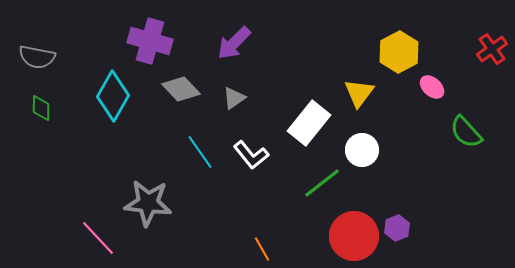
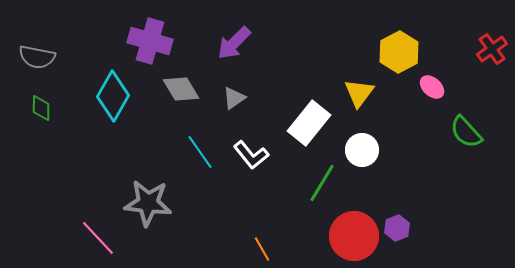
gray diamond: rotated 12 degrees clockwise
green line: rotated 21 degrees counterclockwise
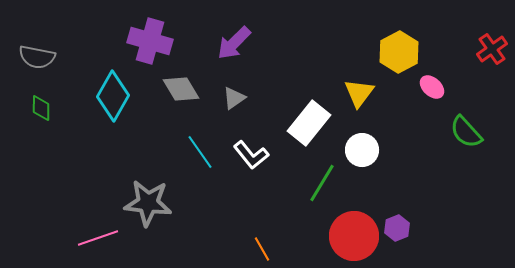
pink line: rotated 66 degrees counterclockwise
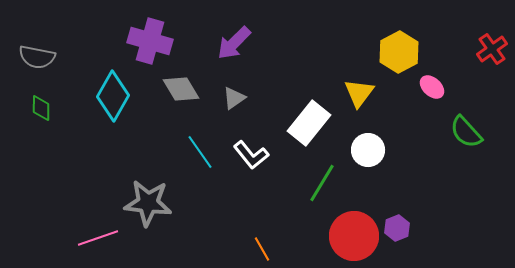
white circle: moved 6 px right
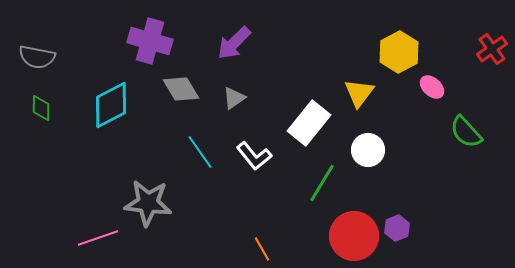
cyan diamond: moved 2 px left, 9 px down; rotated 33 degrees clockwise
white L-shape: moved 3 px right, 1 px down
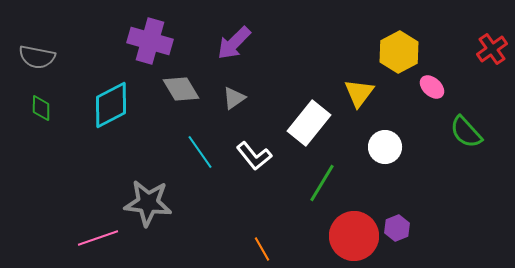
white circle: moved 17 px right, 3 px up
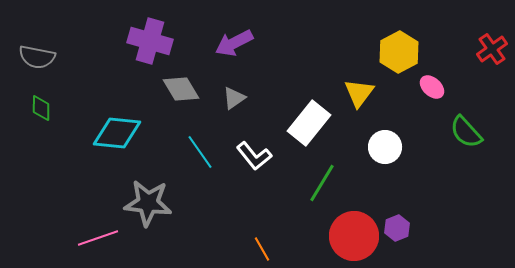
purple arrow: rotated 18 degrees clockwise
cyan diamond: moved 6 px right, 28 px down; rotated 33 degrees clockwise
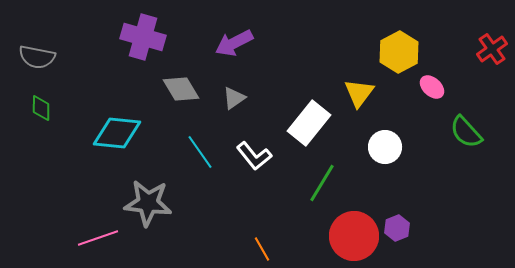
purple cross: moved 7 px left, 4 px up
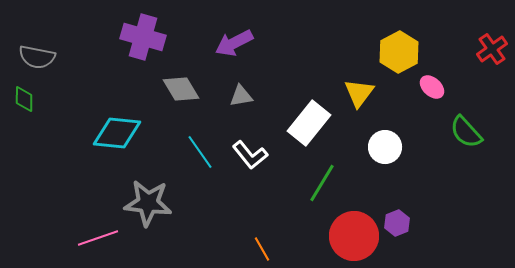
gray triangle: moved 7 px right, 2 px up; rotated 25 degrees clockwise
green diamond: moved 17 px left, 9 px up
white L-shape: moved 4 px left, 1 px up
purple hexagon: moved 5 px up
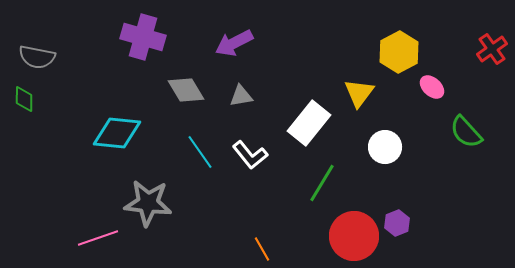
gray diamond: moved 5 px right, 1 px down
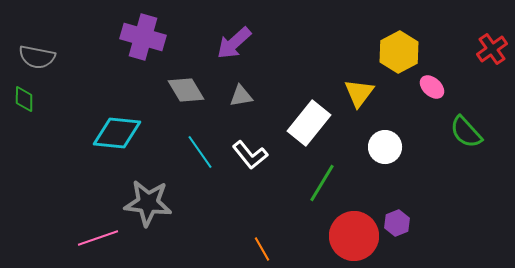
purple arrow: rotated 15 degrees counterclockwise
